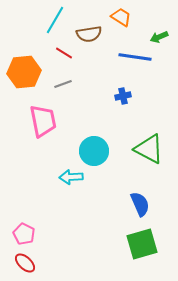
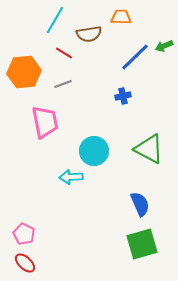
orange trapezoid: rotated 30 degrees counterclockwise
green arrow: moved 5 px right, 9 px down
blue line: rotated 52 degrees counterclockwise
pink trapezoid: moved 2 px right, 1 px down
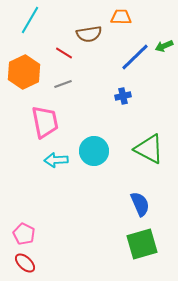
cyan line: moved 25 px left
orange hexagon: rotated 20 degrees counterclockwise
cyan arrow: moved 15 px left, 17 px up
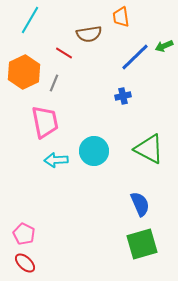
orange trapezoid: rotated 100 degrees counterclockwise
gray line: moved 9 px left, 1 px up; rotated 48 degrees counterclockwise
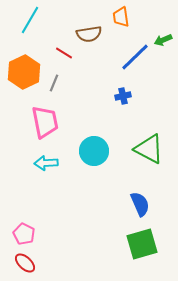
green arrow: moved 1 px left, 6 px up
cyan arrow: moved 10 px left, 3 px down
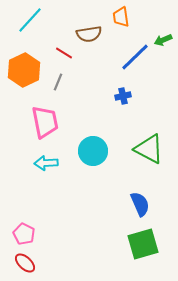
cyan line: rotated 12 degrees clockwise
orange hexagon: moved 2 px up
gray line: moved 4 px right, 1 px up
cyan circle: moved 1 px left
green square: moved 1 px right
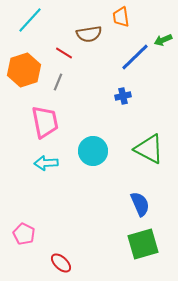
orange hexagon: rotated 8 degrees clockwise
red ellipse: moved 36 px right
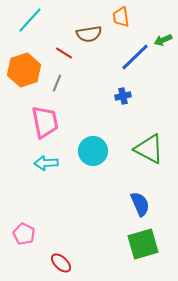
gray line: moved 1 px left, 1 px down
